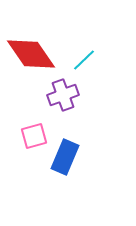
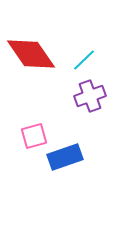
purple cross: moved 27 px right, 1 px down
blue rectangle: rotated 48 degrees clockwise
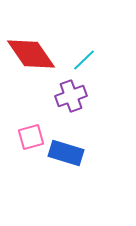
purple cross: moved 19 px left
pink square: moved 3 px left, 1 px down
blue rectangle: moved 1 px right, 4 px up; rotated 36 degrees clockwise
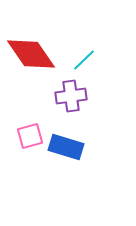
purple cross: rotated 12 degrees clockwise
pink square: moved 1 px left, 1 px up
blue rectangle: moved 6 px up
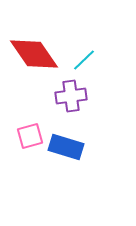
red diamond: moved 3 px right
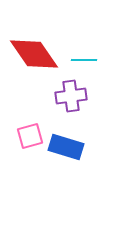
cyan line: rotated 45 degrees clockwise
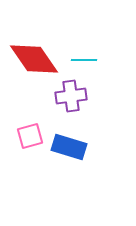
red diamond: moved 5 px down
blue rectangle: moved 3 px right
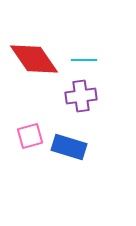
purple cross: moved 10 px right
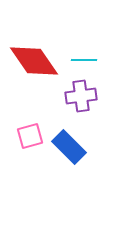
red diamond: moved 2 px down
blue rectangle: rotated 28 degrees clockwise
